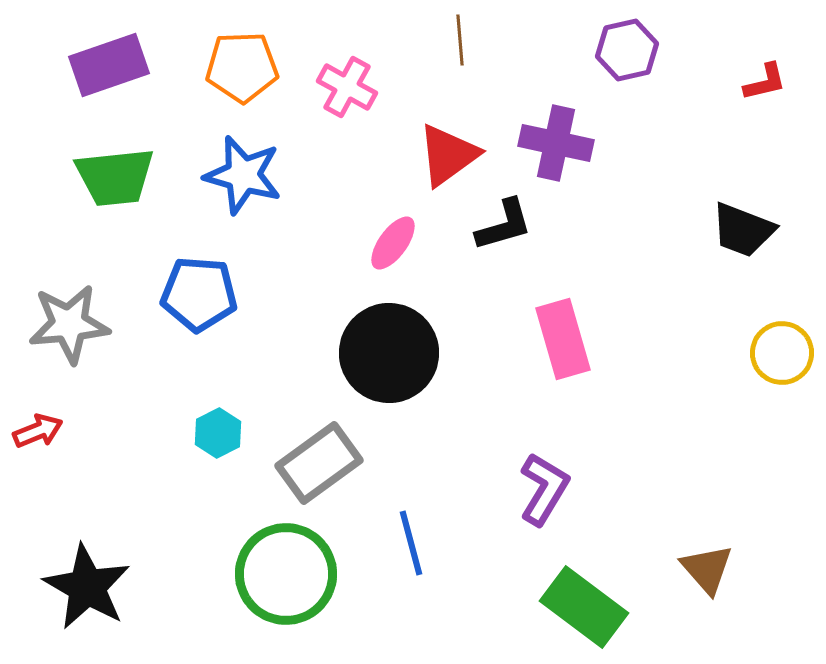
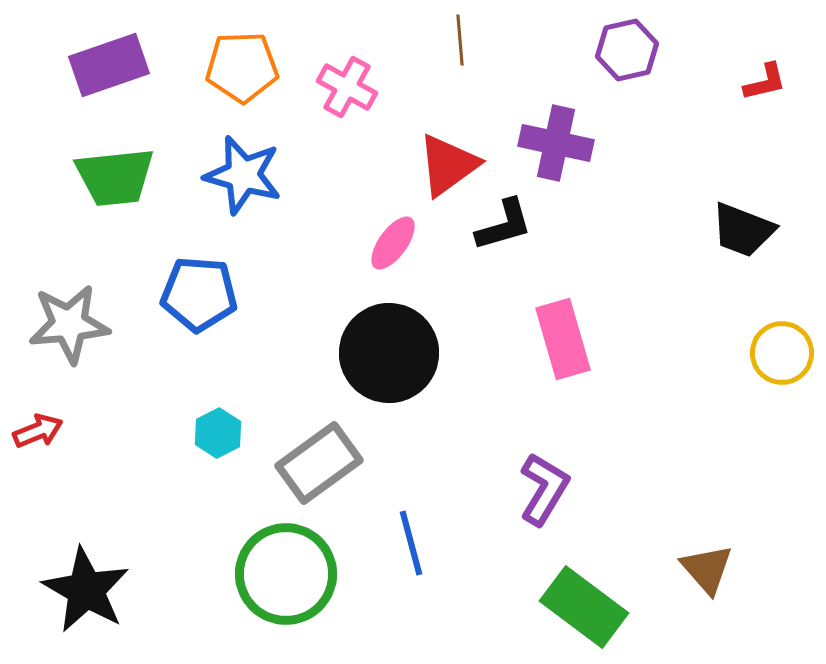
red triangle: moved 10 px down
black star: moved 1 px left, 3 px down
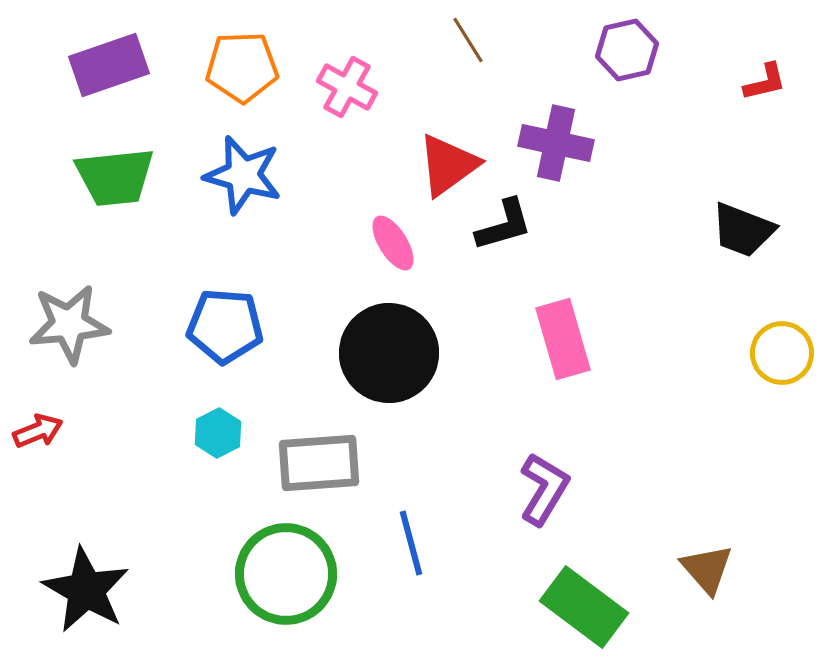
brown line: moved 8 px right; rotated 27 degrees counterclockwise
pink ellipse: rotated 68 degrees counterclockwise
blue pentagon: moved 26 px right, 32 px down
gray rectangle: rotated 32 degrees clockwise
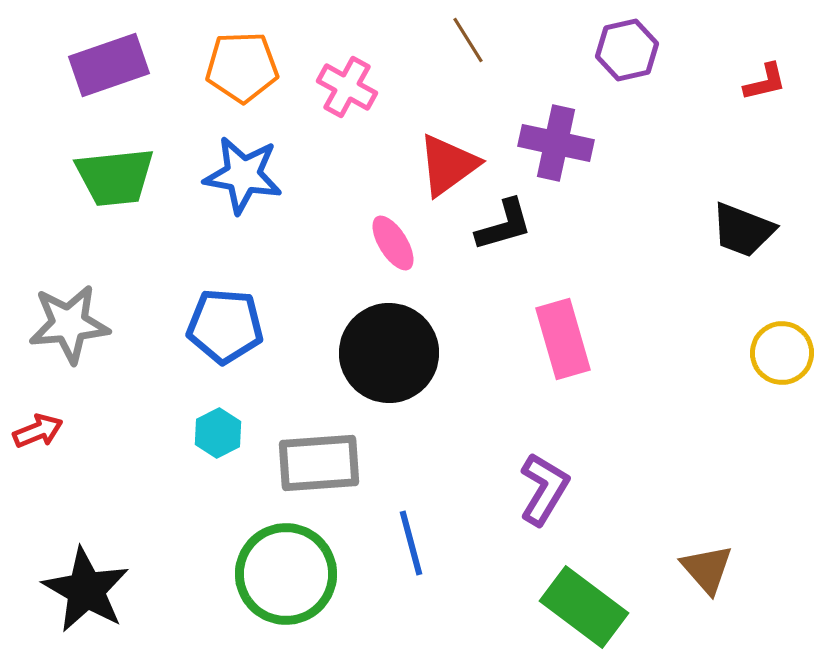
blue star: rotated 6 degrees counterclockwise
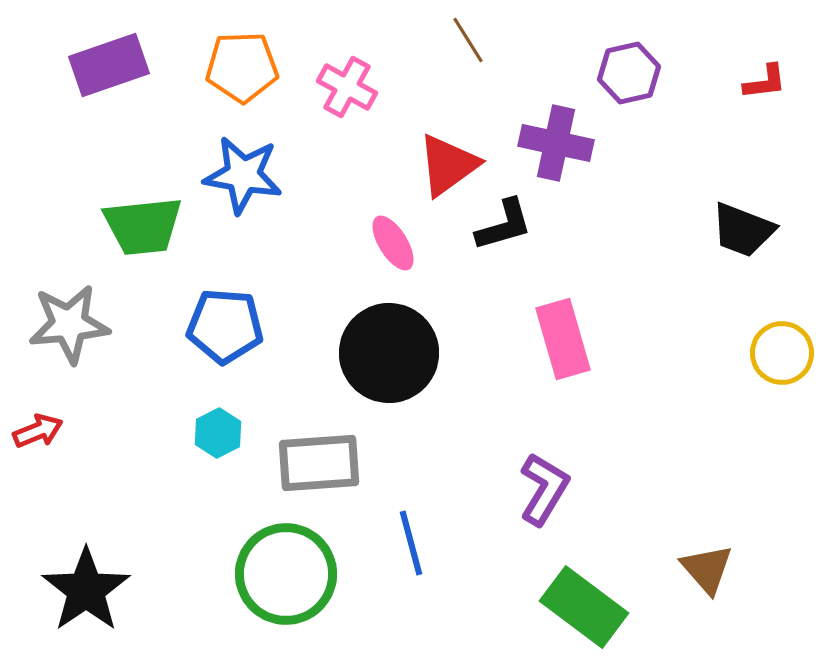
purple hexagon: moved 2 px right, 23 px down
red L-shape: rotated 6 degrees clockwise
green trapezoid: moved 28 px right, 49 px down
black star: rotated 8 degrees clockwise
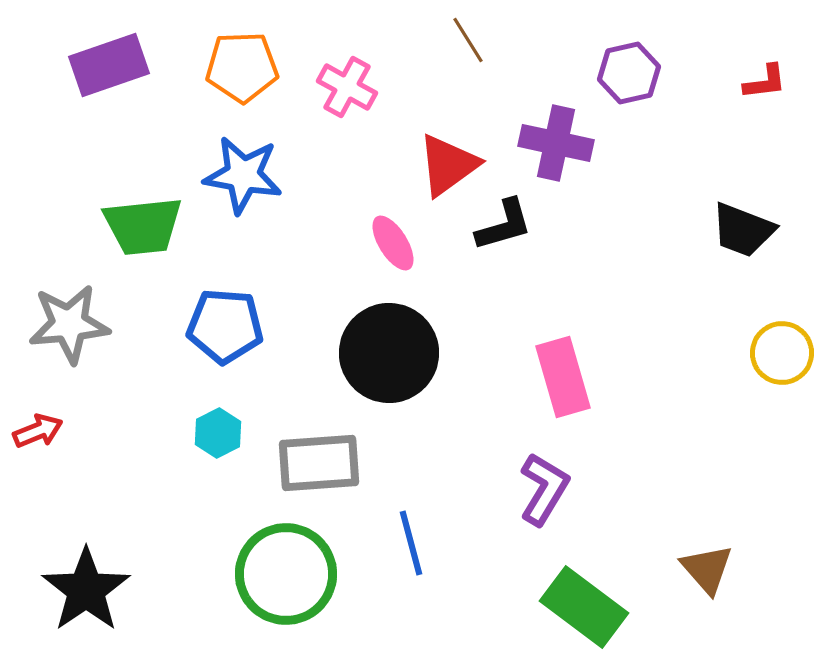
pink rectangle: moved 38 px down
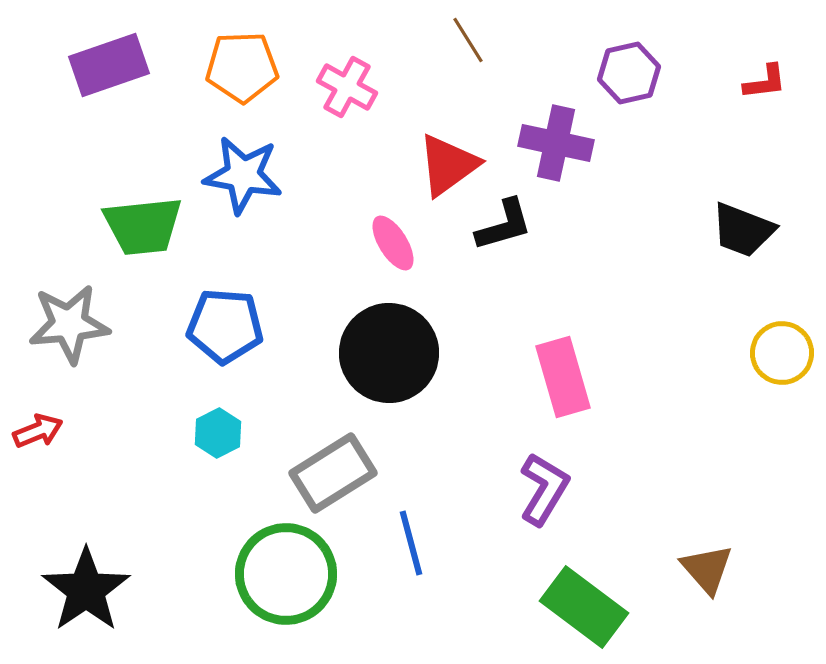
gray rectangle: moved 14 px right, 10 px down; rotated 28 degrees counterclockwise
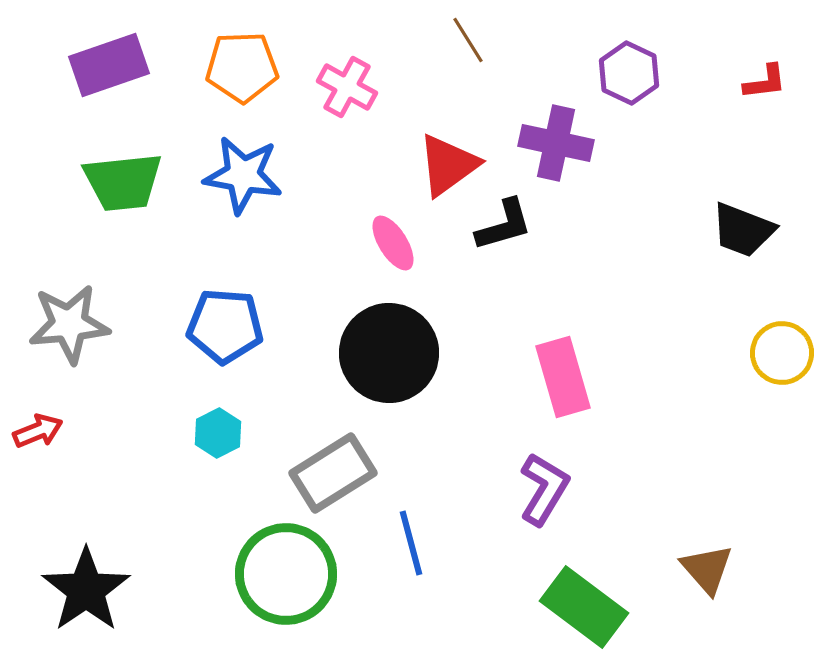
purple hexagon: rotated 22 degrees counterclockwise
green trapezoid: moved 20 px left, 44 px up
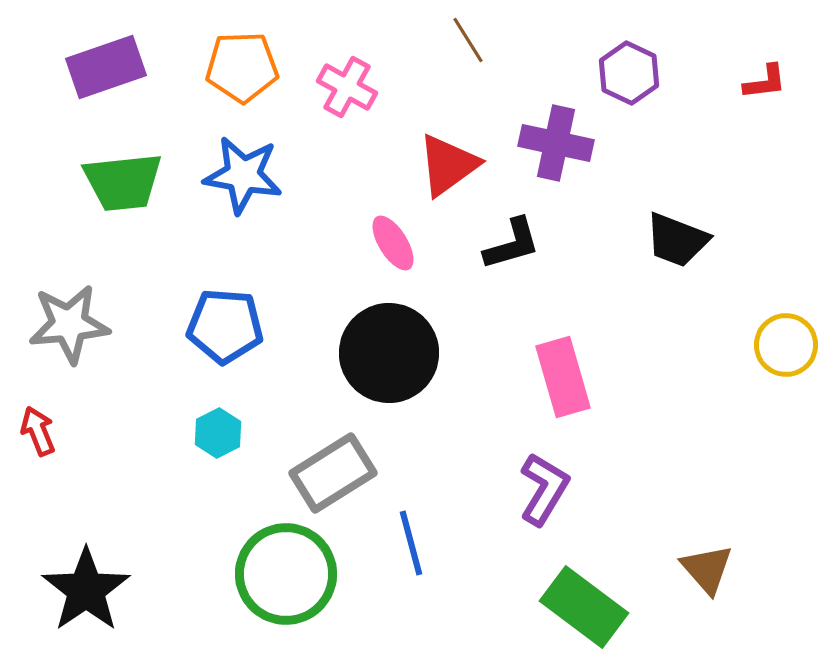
purple rectangle: moved 3 px left, 2 px down
black L-shape: moved 8 px right, 19 px down
black trapezoid: moved 66 px left, 10 px down
yellow circle: moved 4 px right, 8 px up
red arrow: rotated 90 degrees counterclockwise
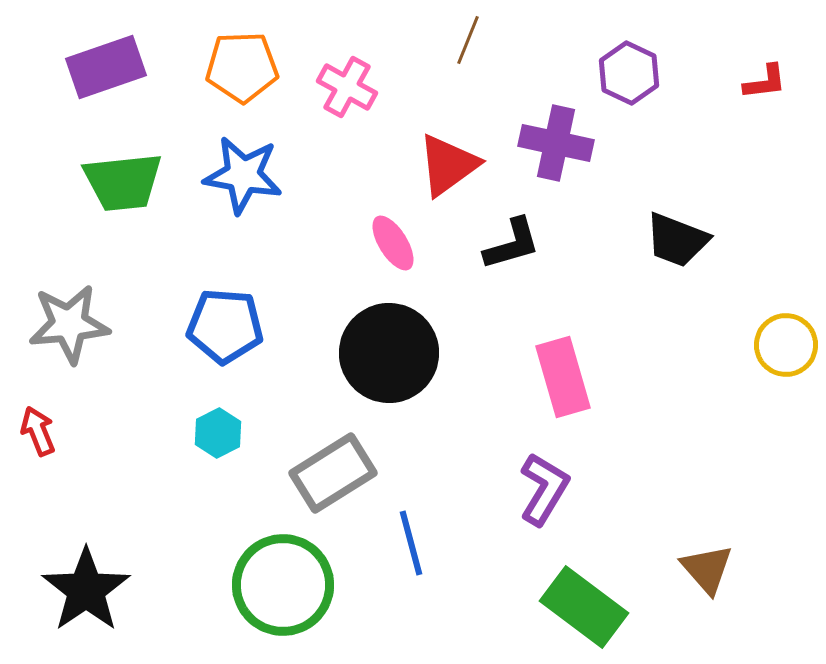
brown line: rotated 54 degrees clockwise
green circle: moved 3 px left, 11 px down
